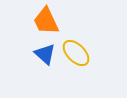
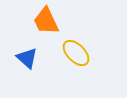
blue triangle: moved 18 px left, 4 px down
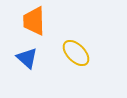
orange trapezoid: moved 12 px left; rotated 24 degrees clockwise
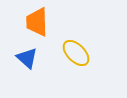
orange trapezoid: moved 3 px right, 1 px down
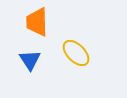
blue triangle: moved 3 px right, 2 px down; rotated 15 degrees clockwise
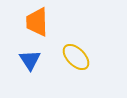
yellow ellipse: moved 4 px down
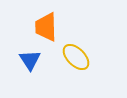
orange trapezoid: moved 9 px right, 5 px down
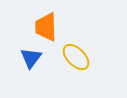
blue triangle: moved 1 px right, 2 px up; rotated 10 degrees clockwise
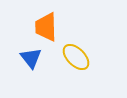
blue triangle: rotated 15 degrees counterclockwise
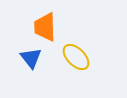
orange trapezoid: moved 1 px left
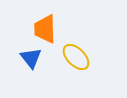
orange trapezoid: moved 2 px down
